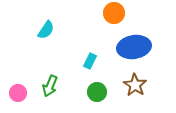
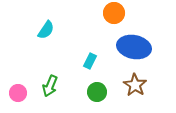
blue ellipse: rotated 20 degrees clockwise
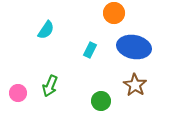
cyan rectangle: moved 11 px up
green circle: moved 4 px right, 9 px down
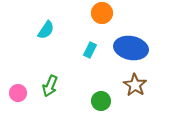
orange circle: moved 12 px left
blue ellipse: moved 3 px left, 1 px down
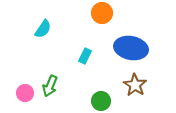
cyan semicircle: moved 3 px left, 1 px up
cyan rectangle: moved 5 px left, 6 px down
pink circle: moved 7 px right
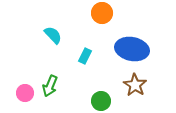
cyan semicircle: moved 10 px right, 6 px down; rotated 78 degrees counterclockwise
blue ellipse: moved 1 px right, 1 px down
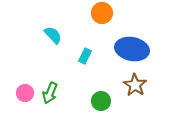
green arrow: moved 7 px down
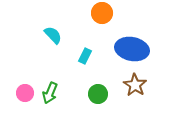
green circle: moved 3 px left, 7 px up
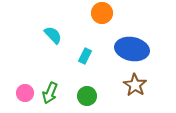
green circle: moved 11 px left, 2 px down
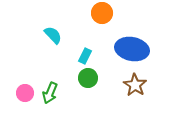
green circle: moved 1 px right, 18 px up
